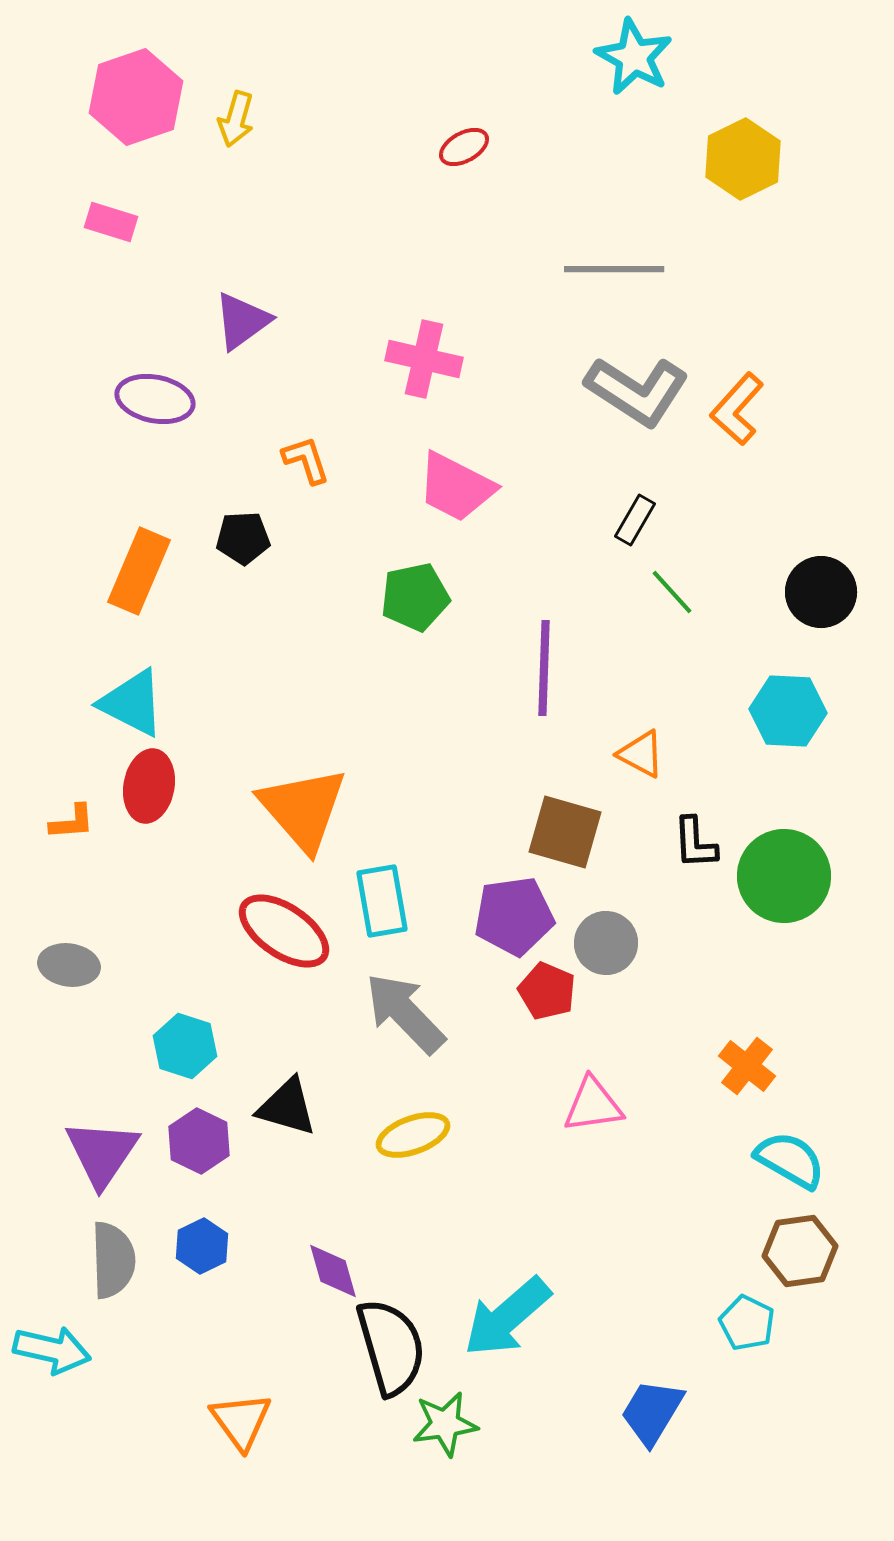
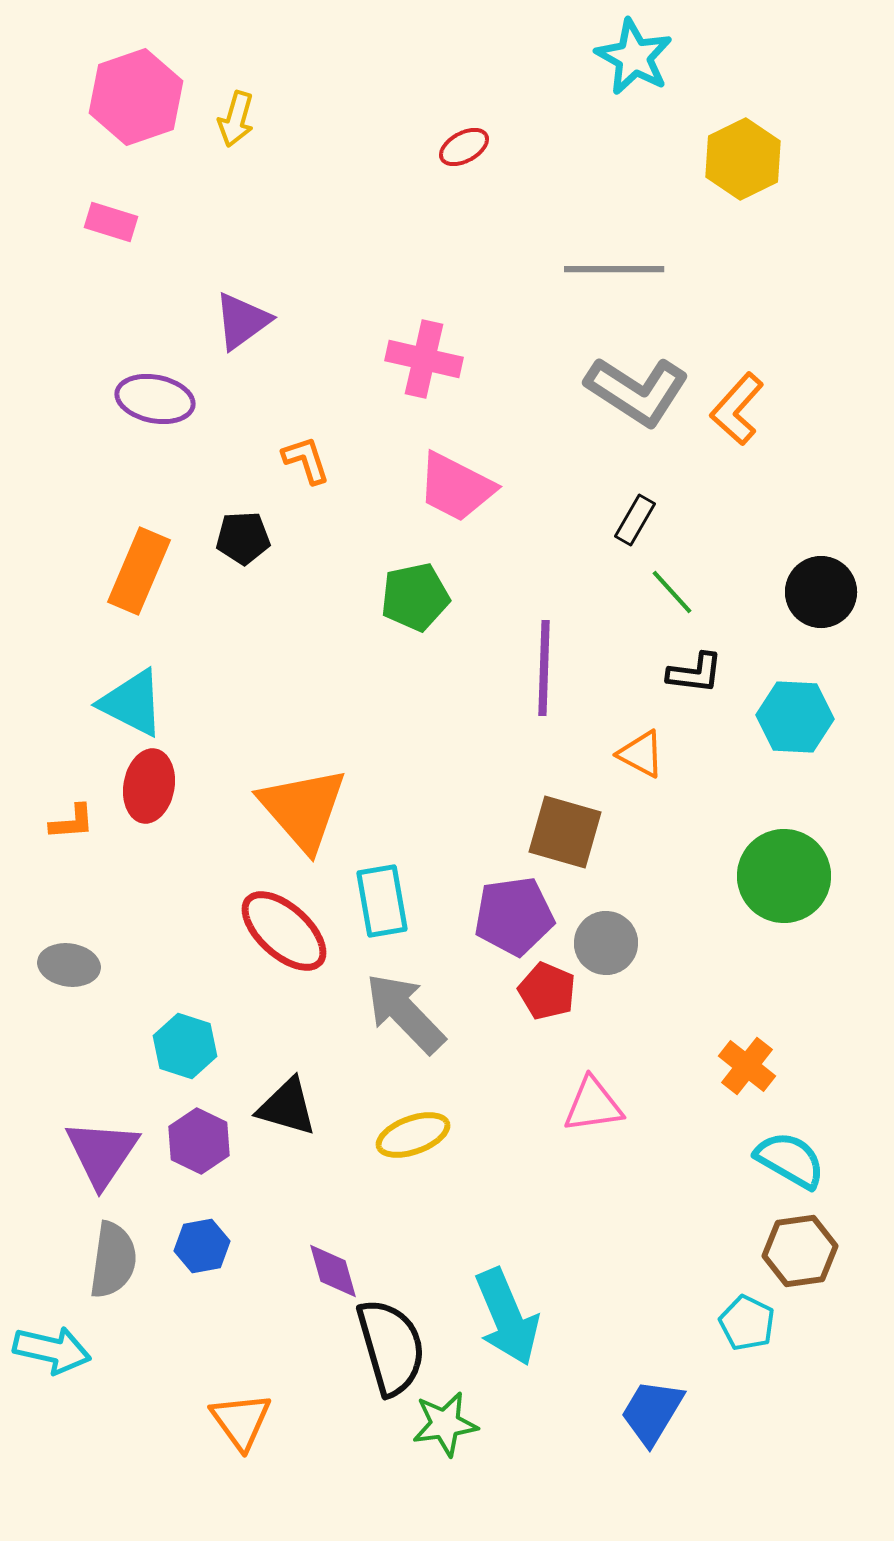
cyan hexagon at (788, 711): moved 7 px right, 6 px down
black L-shape at (695, 843): moved 170 px up; rotated 80 degrees counterclockwise
red ellipse at (284, 931): rotated 8 degrees clockwise
blue hexagon at (202, 1246): rotated 16 degrees clockwise
gray semicircle at (113, 1260): rotated 10 degrees clockwise
cyan arrow at (507, 1317): rotated 72 degrees counterclockwise
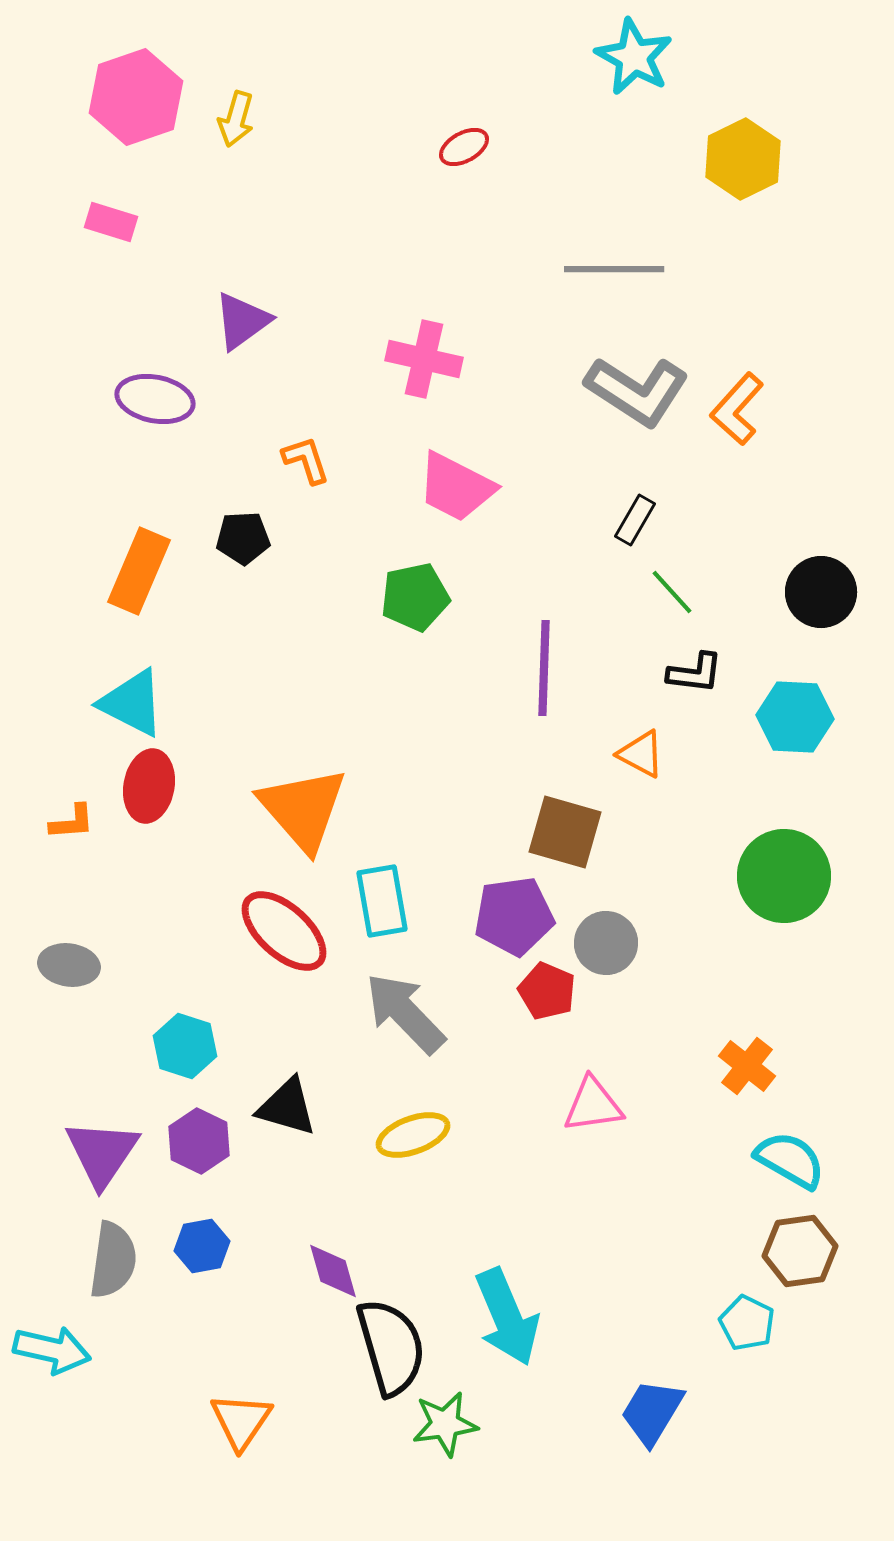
orange triangle at (241, 1421): rotated 10 degrees clockwise
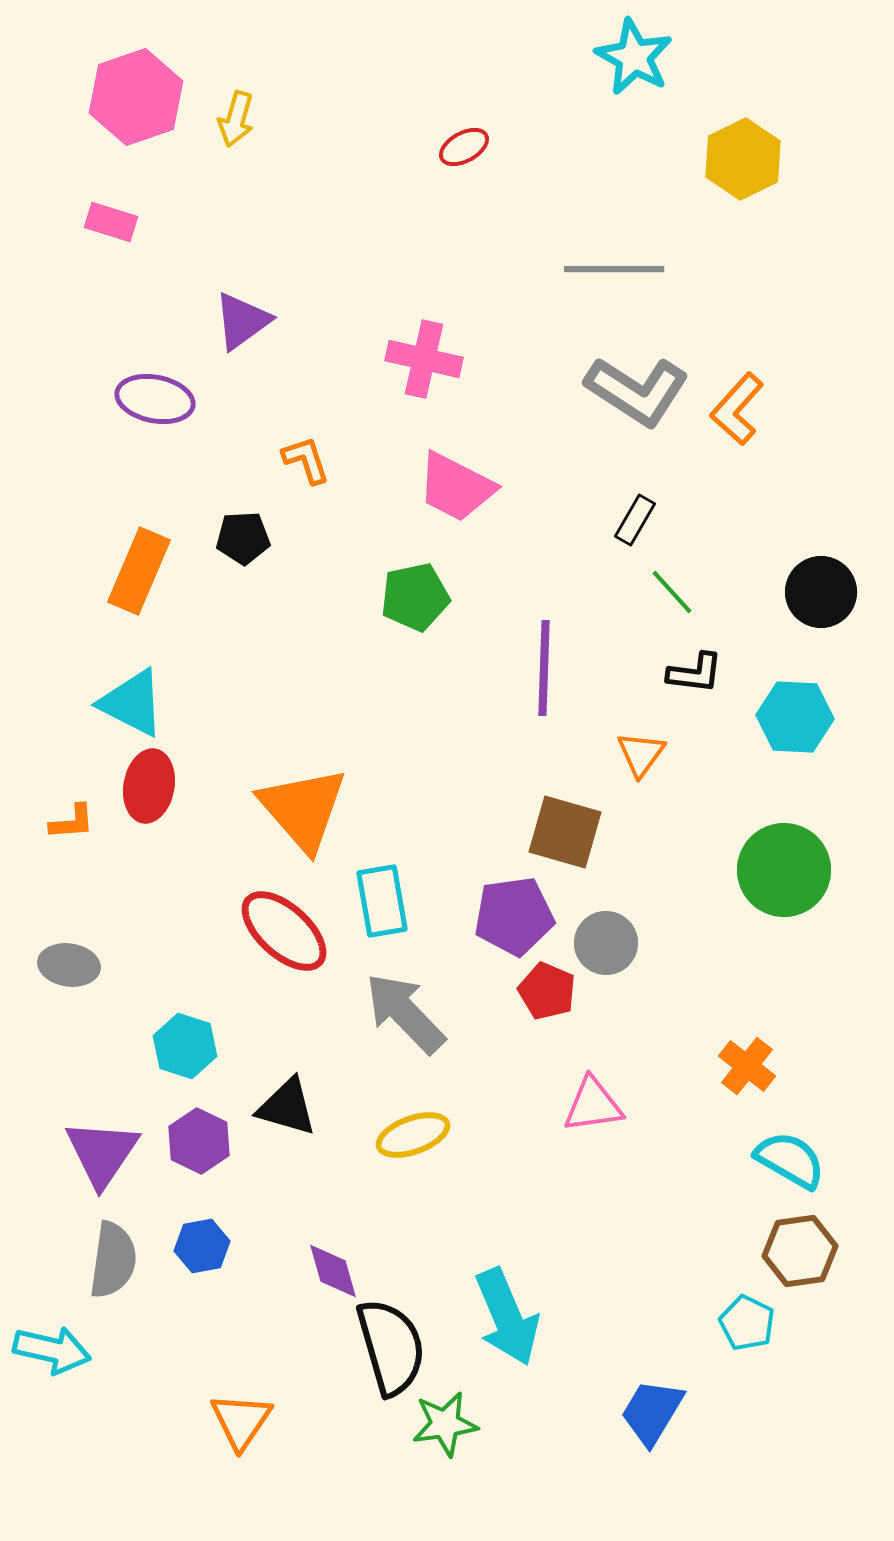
orange triangle at (641, 754): rotated 38 degrees clockwise
green circle at (784, 876): moved 6 px up
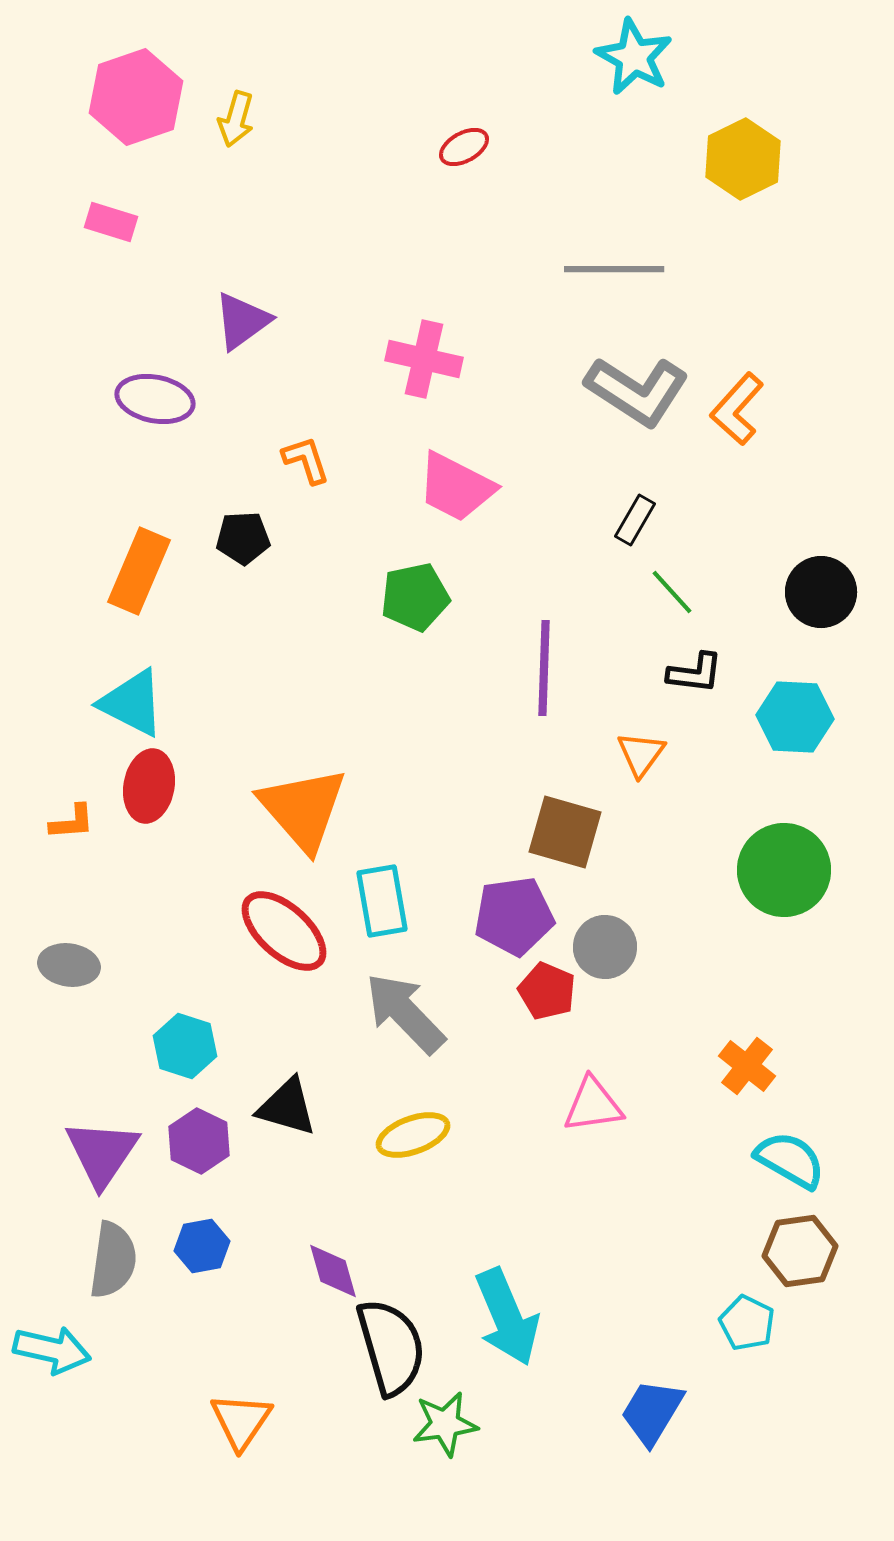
gray circle at (606, 943): moved 1 px left, 4 px down
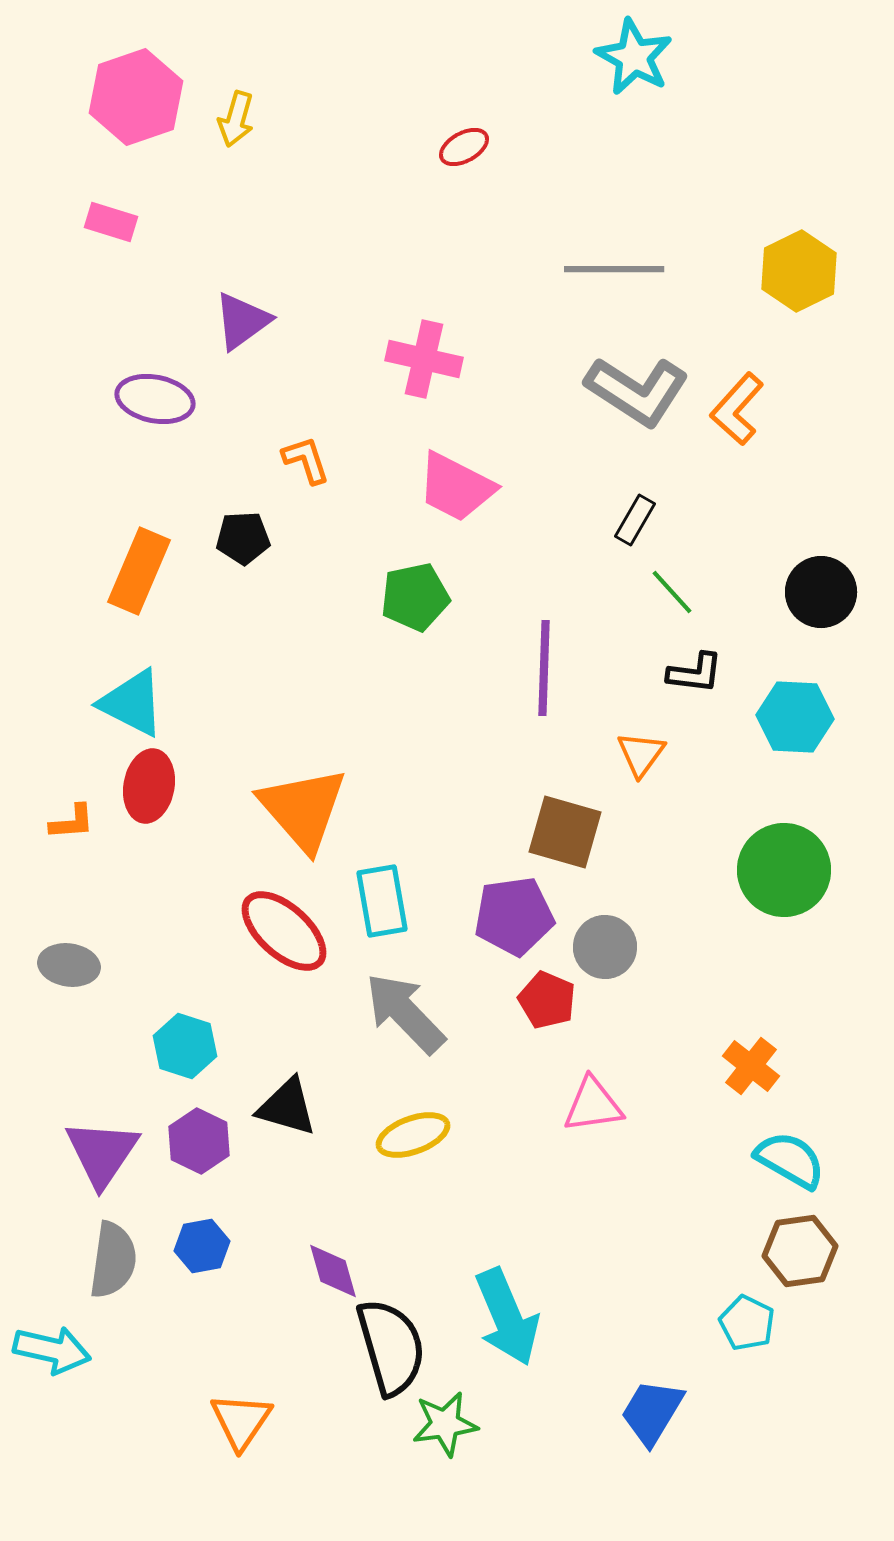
yellow hexagon at (743, 159): moved 56 px right, 112 px down
red pentagon at (547, 991): moved 9 px down
orange cross at (747, 1066): moved 4 px right
